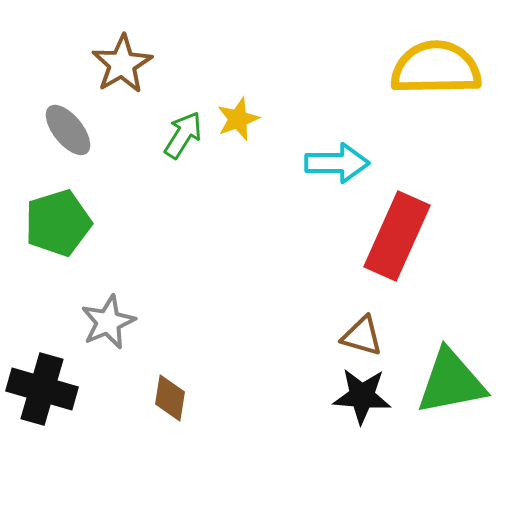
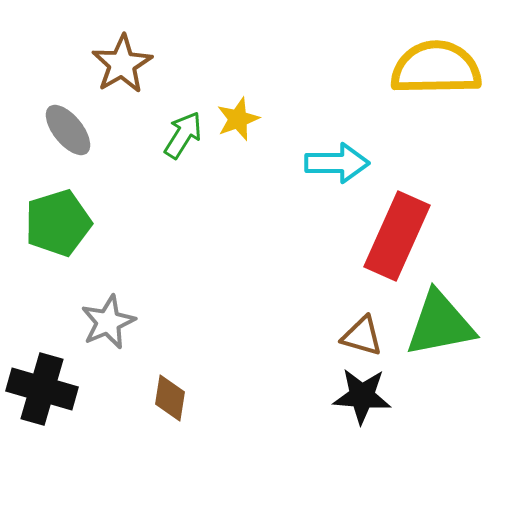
green triangle: moved 11 px left, 58 px up
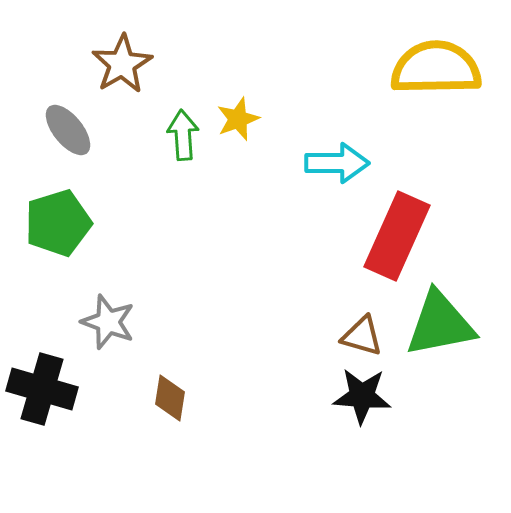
green arrow: rotated 36 degrees counterclockwise
gray star: rotated 28 degrees counterclockwise
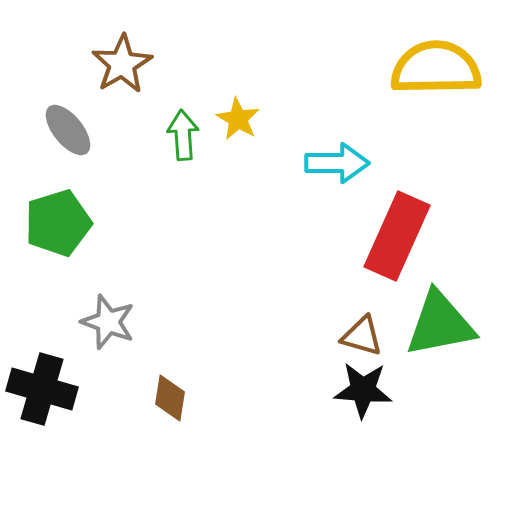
yellow star: rotated 21 degrees counterclockwise
black star: moved 1 px right, 6 px up
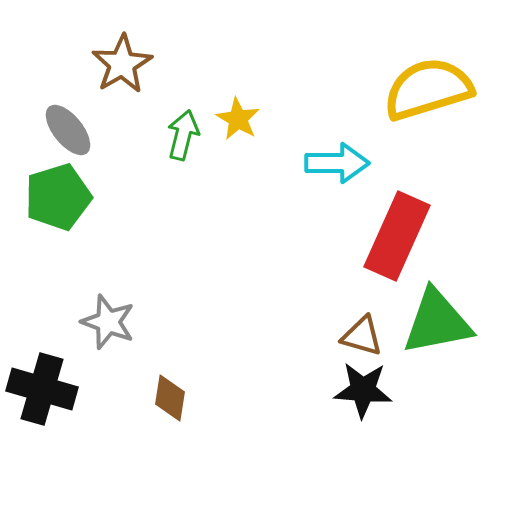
yellow semicircle: moved 8 px left, 21 px down; rotated 16 degrees counterclockwise
green arrow: rotated 18 degrees clockwise
green pentagon: moved 26 px up
green triangle: moved 3 px left, 2 px up
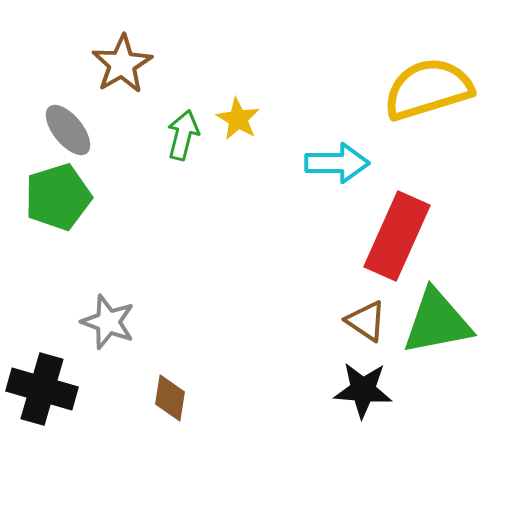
brown triangle: moved 4 px right, 15 px up; rotated 18 degrees clockwise
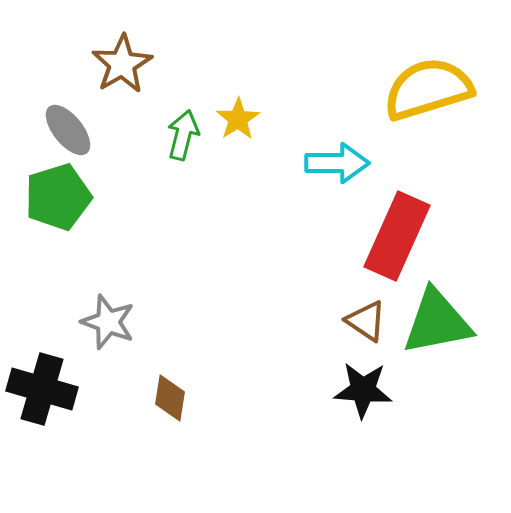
yellow star: rotated 9 degrees clockwise
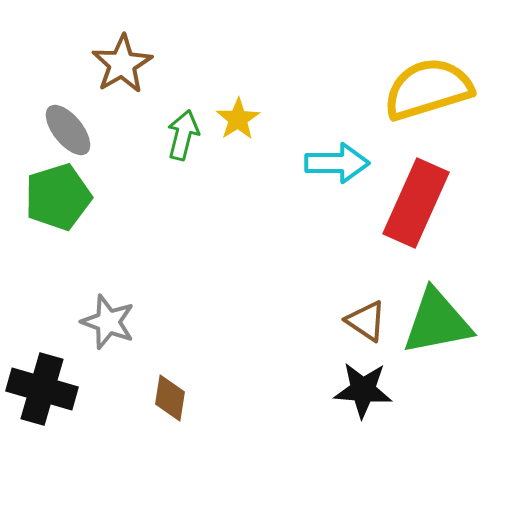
red rectangle: moved 19 px right, 33 px up
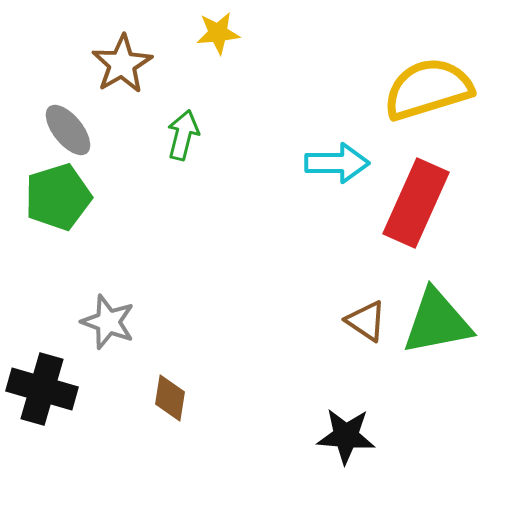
yellow star: moved 20 px left, 86 px up; rotated 27 degrees clockwise
black star: moved 17 px left, 46 px down
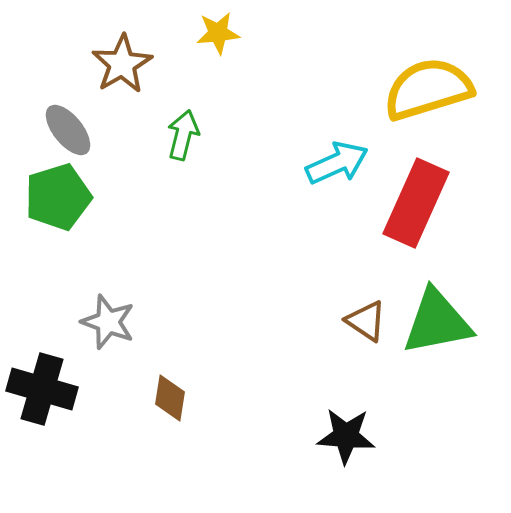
cyan arrow: rotated 24 degrees counterclockwise
